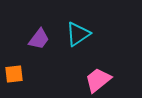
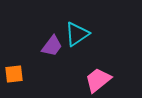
cyan triangle: moved 1 px left
purple trapezoid: moved 13 px right, 7 px down
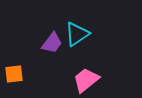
purple trapezoid: moved 3 px up
pink trapezoid: moved 12 px left
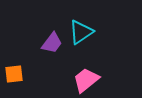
cyan triangle: moved 4 px right, 2 px up
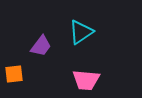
purple trapezoid: moved 11 px left, 3 px down
pink trapezoid: rotated 136 degrees counterclockwise
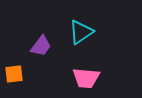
pink trapezoid: moved 2 px up
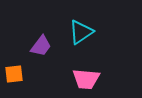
pink trapezoid: moved 1 px down
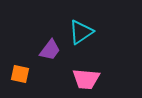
purple trapezoid: moved 9 px right, 4 px down
orange square: moved 6 px right; rotated 18 degrees clockwise
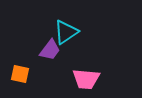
cyan triangle: moved 15 px left
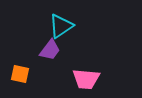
cyan triangle: moved 5 px left, 6 px up
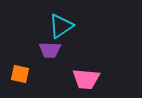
purple trapezoid: rotated 55 degrees clockwise
